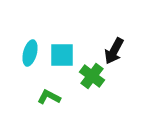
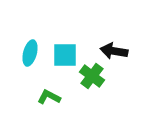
black arrow: rotated 72 degrees clockwise
cyan square: moved 3 px right
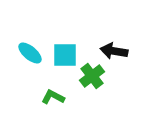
cyan ellipse: rotated 65 degrees counterclockwise
green cross: rotated 15 degrees clockwise
green L-shape: moved 4 px right
